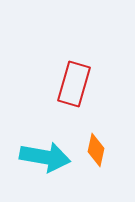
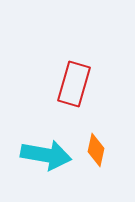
cyan arrow: moved 1 px right, 2 px up
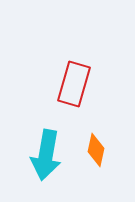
cyan arrow: rotated 90 degrees clockwise
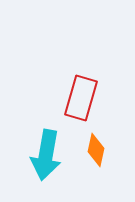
red rectangle: moved 7 px right, 14 px down
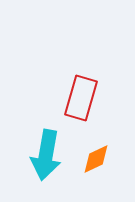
orange diamond: moved 9 px down; rotated 52 degrees clockwise
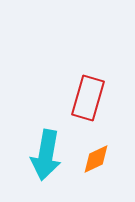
red rectangle: moved 7 px right
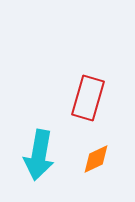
cyan arrow: moved 7 px left
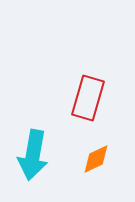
cyan arrow: moved 6 px left
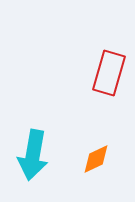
red rectangle: moved 21 px right, 25 px up
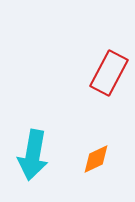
red rectangle: rotated 12 degrees clockwise
